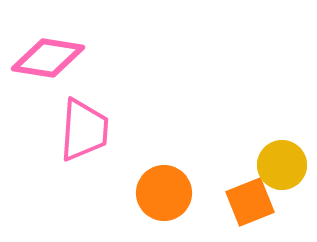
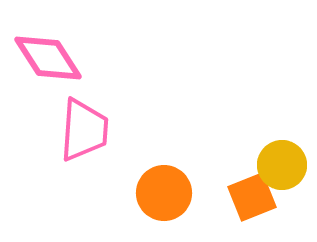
pink diamond: rotated 48 degrees clockwise
orange square: moved 2 px right, 5 px up
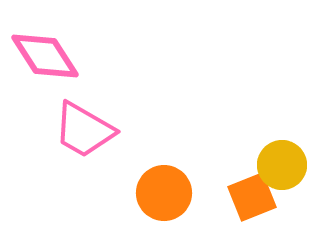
pink diamond: moved 3 px left, 2 px up
pink trapezoid: rotated 116 degrees clockwise
